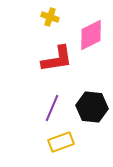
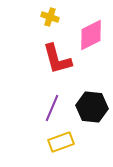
red L-shape: rotated 84 degrees clockwise
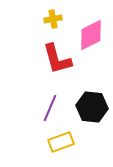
yellow cross: moved 3 px right, 2 px down; rotated 30 degrees counterclockwise
purple line: moved 2 px left
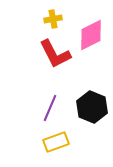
red L-shape: moved 2 px left, 5 px up; rotated 12 degrees counterclockwise
black hexagon: rotated 16 degrees clockwise
yellow rectangle: moved 5 px left
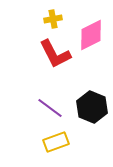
purple line: rotated 76 degrees counterclockwise
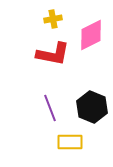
red L-shape: moved 2 px left; rotated 52 degrees counterclockwise
purple line: rotated 32 degrees clockwise
yellow rectangle: moved 14 px right; rotated 20 degrees clockwise
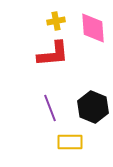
yellow cross: moved 3 px right, 2 px down
pink diamond: moved 2 px right, 7 px up; rotated 68 degrees counterclockwise
red L-shape: rotated 16 degrees counterclockwise
black hexagon: moved 1 px right
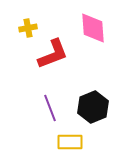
yellow cross: moved 28 px left, 7 px down
red L-shape: rotated 16 degrees counterclockwise
black hexagon: rotated 16 degrees clockwise
